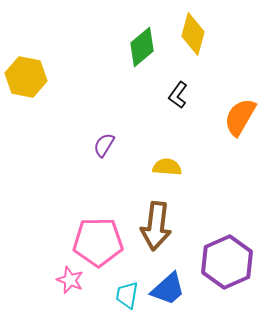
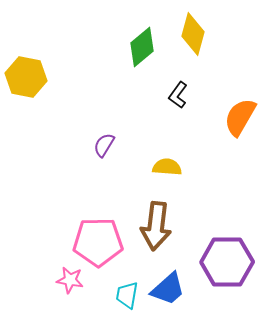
purple hexagon: rotated 24 degrees clockwise
pink star: rotated 12 degrees counterclockwise
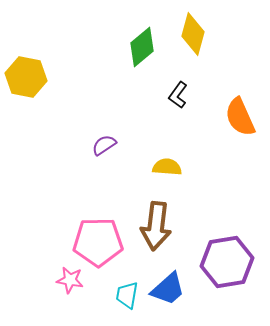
orange semicircle: rotated 54 degrees counterclockwise
purple semicircle: rotated 25 degrees clockwise
purple hexagon: rotated 9 degrees counterclockwise
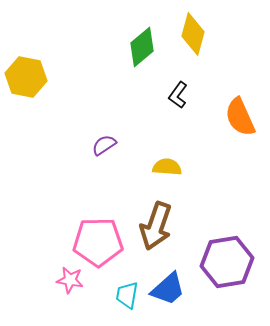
brown arrow: rotated 12 degrees clockwise
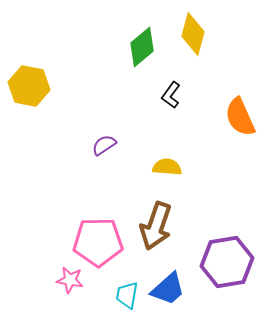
yellow hexagon: moved 3 px right, 9 px down
black L-shape: moved 7 px left
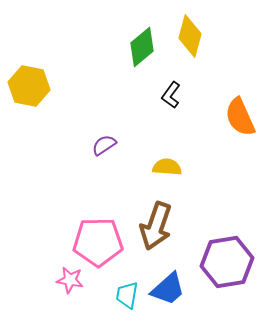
yellow diamond: moved 3 px left, 2 px down
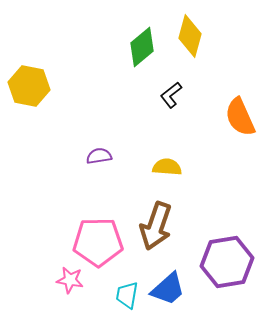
black L-shape: rotated 16 degrees clockwise
purple semicircle: moved 5 px left, 11 px down; rotated 25 degrees clockwise
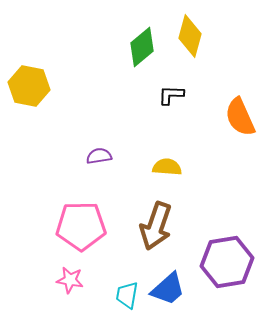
black L-shape: rotated 40 degrees clockwise
pink pentagon: moved 17 px left, 16 px up
